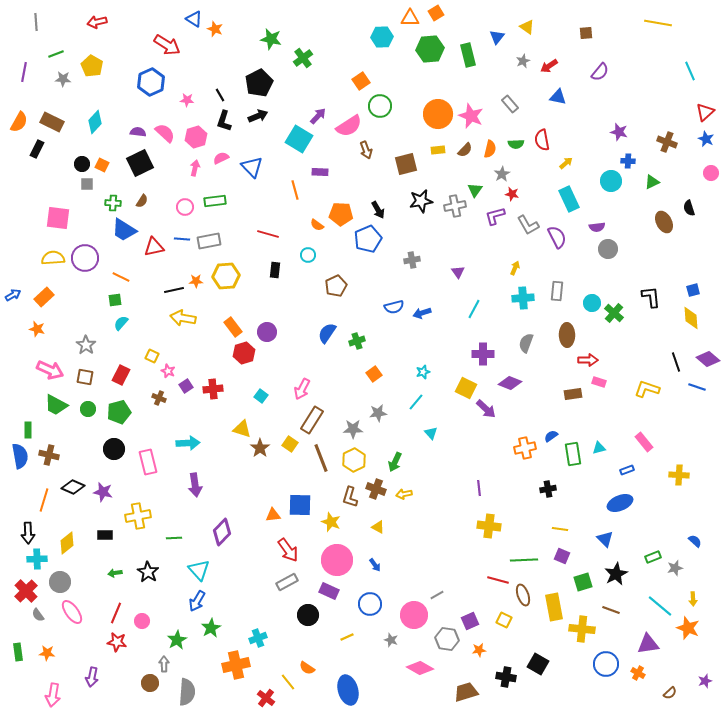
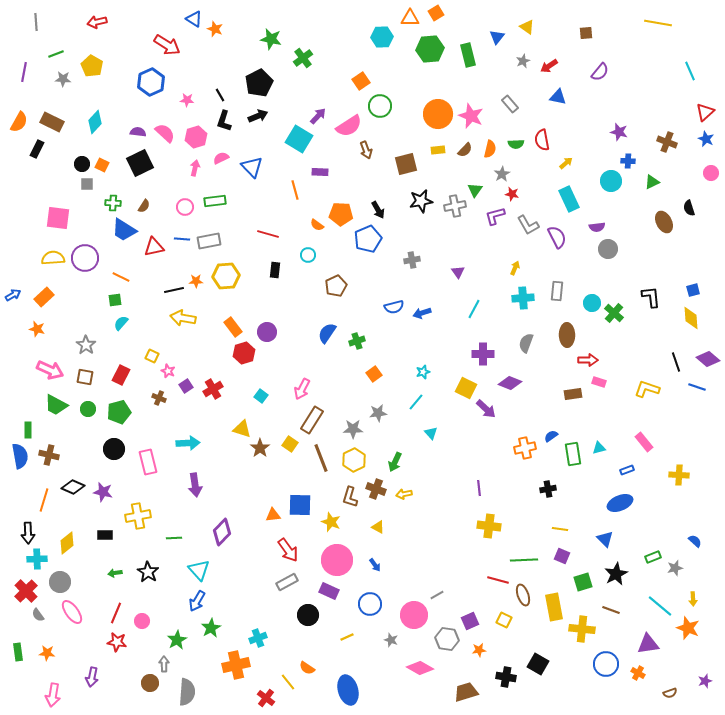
brown semicircle at (142, 201): moved 2 px right, 5 px down
red cross at (213, 389): rotated 24 degrees counterclockwise
brown semicircle at (670, 693): rotated 24 degrees clockwise
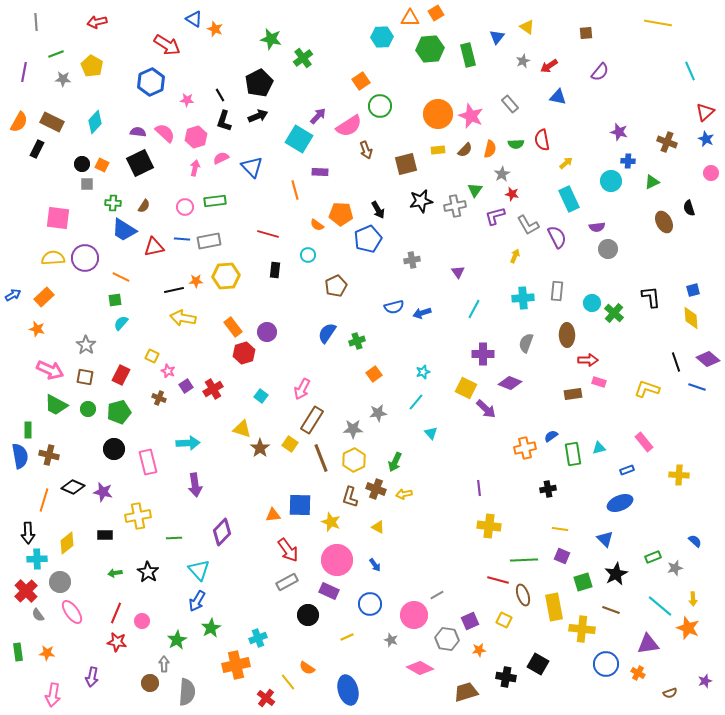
yellow arrow at (515, 268): moved 12 px up
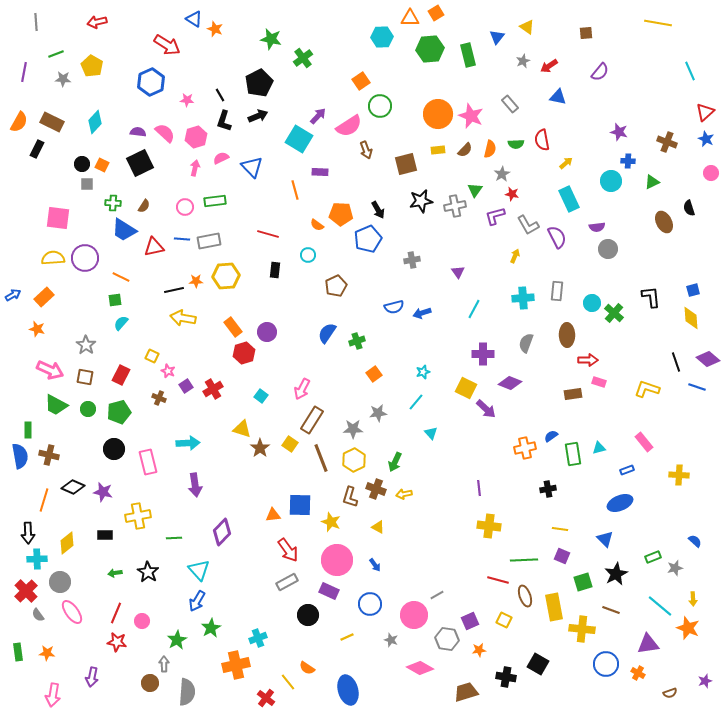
brown ellipse at (523, 595): moved 2 px right, 1 px down
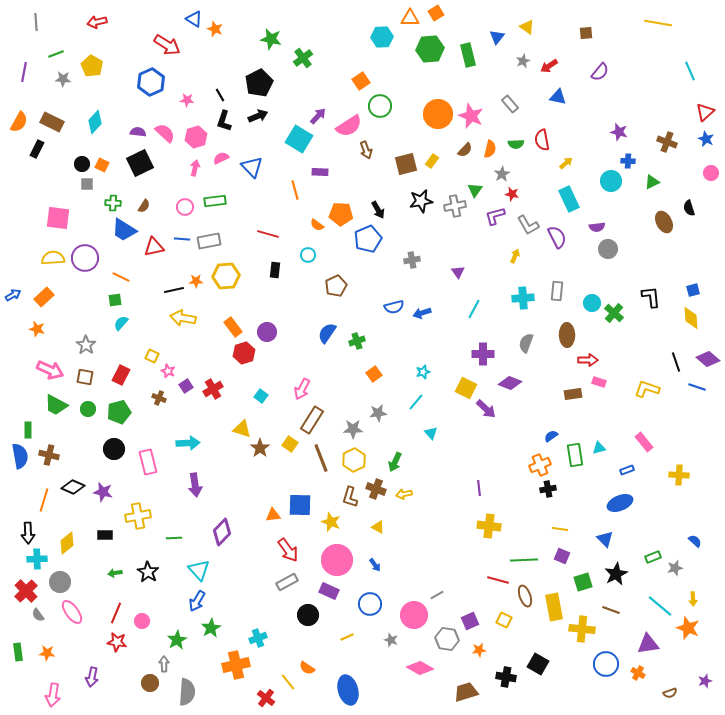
yellow rectangle at (438, 150): moved 6 px left, 11 px down; rotated 48 degrees counterclockwise
orange cross at (525, 448): moved 15 px right, 17 px down; rotated 10 degrees counterclockwise
green rectangle at (573, 454): moved 2 px right, 1 px down
